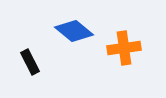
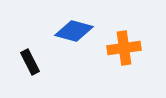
blue diamond: rotated 24 degrees counterclockwise
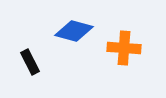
orange cross: rotated 12 degrees clockwise
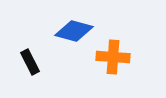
orange cross: moved 11 px left, 9 px down
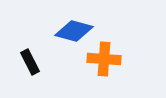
orange cross: moved 9 px left, 2 px down
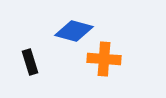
black rectangle: rotated 10 degrees clockwise
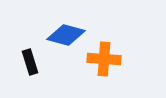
blue diamond: moved 8 px left, 4 px down
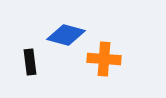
black rectangle: rotated 10 degrees clockwise
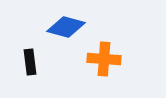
blue diamond: moved 8 px up
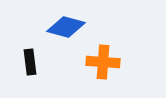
orange cross: moved 1 px left, 3 px down
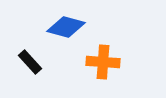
black rectangle: rotated 35 degrees counterclockwise
